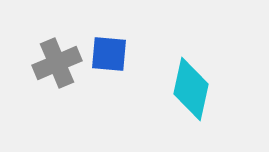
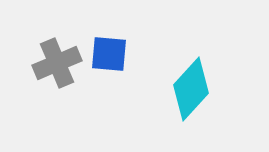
cyan diamond: rotated 30 degrees clockwise
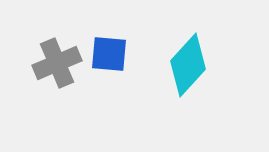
cyan diamond: moved 3 px left, 24 px up
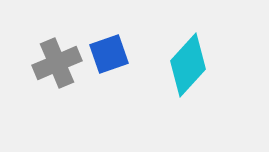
blue square: rotated 24 degrees counterclockwise
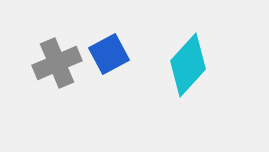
blue square: rotated 9 degrees counterclockwise
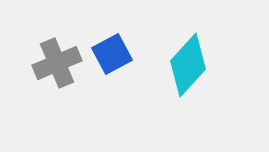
blue square: moved 3 px right
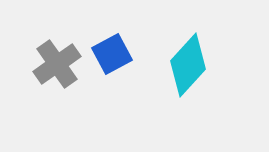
gray cross: moved 1 px down; rotated 12 degrees counterclockwise
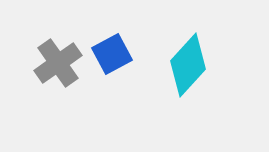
gray cross: moved 1 px right, 1 px up
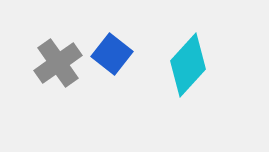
blue square: rotated 24 degrees counterclockwise
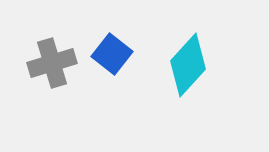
gray cross: moved 6 px left; rotated 18 degrees clockwise
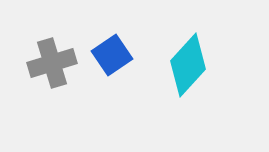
blue square: moved 1 px down; rotated 18 degrees clockwise
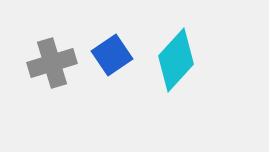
cyan diamond: moved 12 px left, 5 px up
